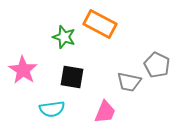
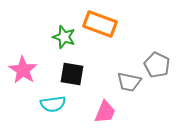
orange rectangle: rotated 8 degrees counterclockwise
black square: moved 3 px up
cyan semicircle: moved 1 px right, 5 px up
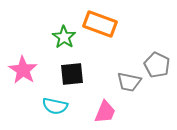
green star: rotated 15 degrees clockwise
black square: rotated 15 degrees counterclockwise
cyan semicircle: moved 2 px right, 2 px down; rotated 20 degrees clockwise
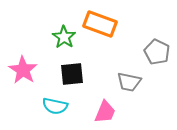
gray pentagon: moved 13 px up
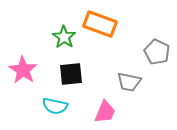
black square: moved 1 px left
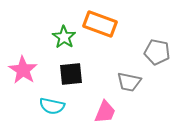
gray pentagon: rotated 15 degrees counterclockwise
cyan semicircle: moved 3 px left
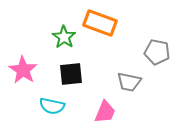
orange rectangle: moved 1 px up
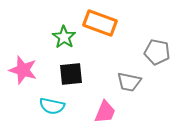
pink star: rotated 16 degrees counterclockwise
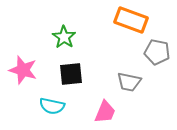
orange rectangle: moved 31 px right, 3 px up
